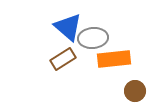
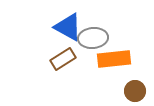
blue triangle: rotated 12 degrees counterclockwise
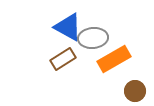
orange rectangle: rotated 24 degrees counterclockwise
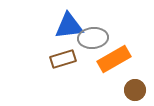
blue triangle: moved 1 px right, 1 px up; rotated 36 degrees counterclockwise
brown rectangle: rotated 15 degrees clockwise
brown circle: moved 1 px up
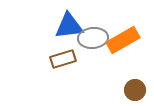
orange rectangle: moved 9 px right, 19 px up
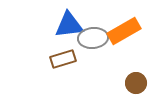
blue triangle: moved 1 px up
orange rectangle: moved 1 px right, 9 px up
brown circle: moved 1 px right, 7 px up
